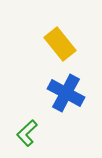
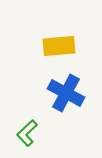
yellow rectangle: moved 1 px left, 2 px down; rotated 56 degrees counterclockwise
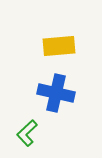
blue cross: moved 10 px left; rotated 15 degrees counterclockwise
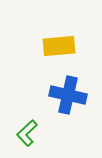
blue cross: moved 12 px right, 2 px down
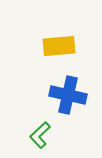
green L-shape: moved 13 px right, 2 px down
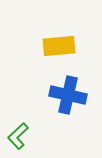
green L-shape: moved 22 px left, 1 px down
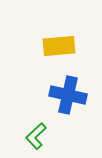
green L-shape: moved 18 px right
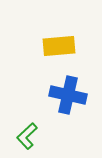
green L-shape: moved 9 px left
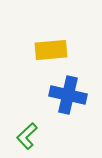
yellow rectangle: moved 8 px left, 4 px down
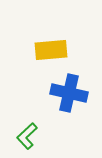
blue cross: moved 1 px right, 2 px up
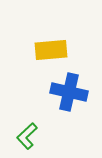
blue cross: moved 1 px up
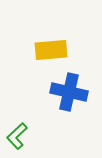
green L-shape: moved 10 px left
